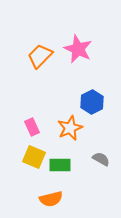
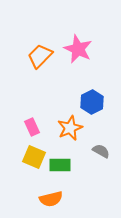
gray semicircle: moved 8 px up
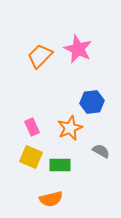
blue hexagon: rotated 20 degrees clockwise
yellow square: moved 3 px left
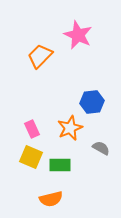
pink star: moved 14 px up
pink rectangle: moved 2 px down
gray semicircle: moved 3 px up
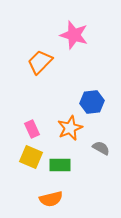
pink star: moved 4 px left; rotated 8 degrees counterclockwise
orange trapezoid: moved 6 px down
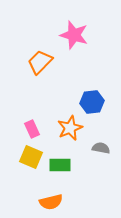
gray semicircle: rotated 18 degrees counterclockwise
orange semicircle: moved 3 px down
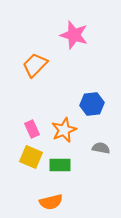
orange trapezoid: moved 5 px left, 3 px down
blue hexagon: moved 2 px down
orange star: moved 6 px left, 2 px down
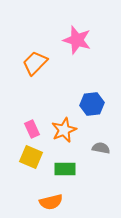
pink star: moved 3 px right, 5 px down
orange trapezoid: moved 2 px up
green rectangle: moved 5 px right, 4 px down
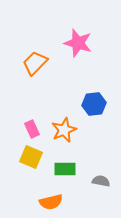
pink star: moved 1 px right, 3 px down
blue hexagon: moved 2 px right
gray semicircle: moved 33 px down
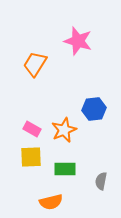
pink star: moved 2 px up
orange trapezoid: moved 1 px down; rotated 12 degrees counterclockwise
blue hexagon: moved 5 px down
pink rectangle: rotated 36 degrees counterclockwise
yellow square: rotated 25 degrees counterclockwise
gray semicircle: rotated 90 degrees counterclockwise
